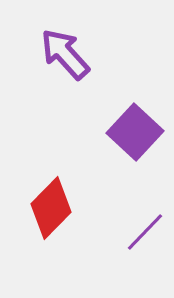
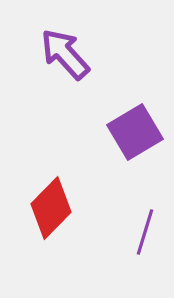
purple square: rotated 16 degrees clockwise
purple line: rotated 27 degrees counterclockwise
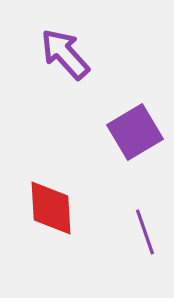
red diamond: rotated 48 degrees counterclockwise
purple line: rotated 36 degrees counterclockwise
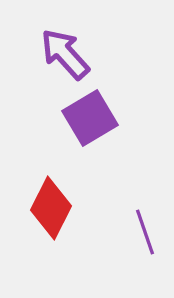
purple square: moved 45 px left, 14 px up
red diamond: rotated 30 degrees clockwise
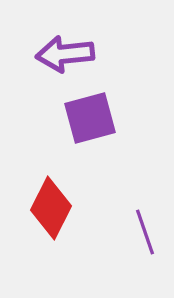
purple arrow: rotated 54 degrees counterclockwise
purple square: rotated 16 degrees clockwise
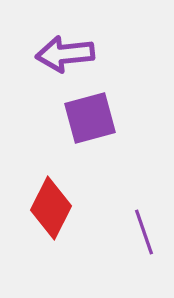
purple line: moved 1 px left
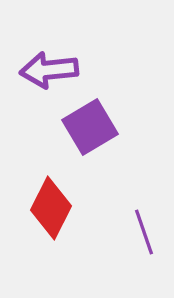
purple arrow: moved 16 px left, 16 px down
purple square: moved 9 px down; rotated 16 degrees counterclockwise
